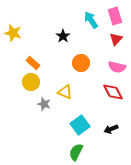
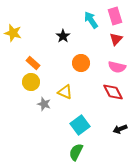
black arrow: moved 9 px right
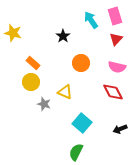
cyan square: moved 2 px right, 2 px up; rotated 12 degrees counterclockwise
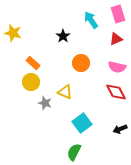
pink rectangle: moved 3 px right, 2 px up
red triangle: rotated 24 degrees clockwise
red diamond: moved 3 px right
gray star: moved 1 px right, 1 px up
cyan square: rotated 12 degrees clockwise
green semicircle: moved 2 px left
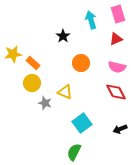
cyan arrow: rotated 18 degrees clockwise
yellow star: moved 21 px down; rotated 24 degrees counterclockwise
yellow circle: moved 1 px right, 1 px down
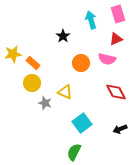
pink semicircle: moved 10 px left, 8 px up
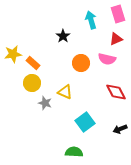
cyan square: moved 3 px right, 1 px up
green semicircle: rotated 66 degrees clockwise
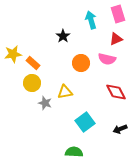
yellow triangle: rotated 35 degrees counterclockwise
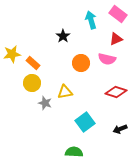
pink rectangle: rotated 36 degrees counterclockwise
yellow star: moved 1 px left
red diamond: rotated 45 degrees counterclockwise
